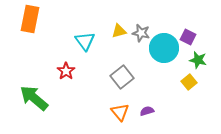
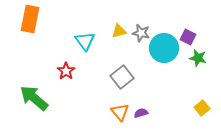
green star: moved 2 px up
yellow square: moved 13 px right, 26 px down
purple semicircle: moved 6 px left, 2 px down
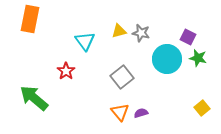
cyan circle: moved 3 px right, 11 px down
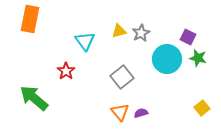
gray star: rotated 30 degrees clockwise
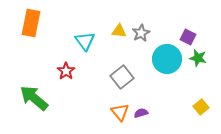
orange rectangle: moved 1 px right, 4 px down
yellow triangle: rotated 21 degrees clockwise
yellow square: moved 1 px left, 1 px up
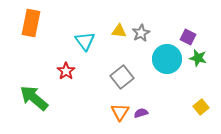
orange triangle: rotated 12 degrees clockwise
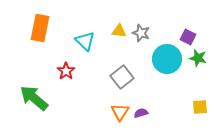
orange rectangle: moved 9 px right, 5 px down
gray star: rotated 24 degrees counterclockwise
cyan triangle: rotated 10 degrees counterclockwise
yellow square: moved 1 px left; rotated 35 degrees clockwise
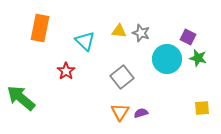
green arrow: moved 13 px left
yellow square: moved 2 px right, 1 px down
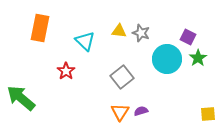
green star: rotated 24 degrees clockwise
yellow square: moved 6 px right, 6 px down
purple semicircle: moved 2 px up
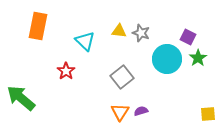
orange rectangle: moved 2 px left, 2 px up
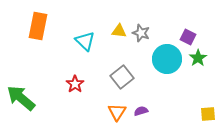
red star: moved 9 px right, 13 px down
orange triangle: moved 3 px left
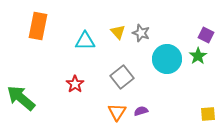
yellow triangle: moved 1 px left, 1 px down; rotated 42 degrees clockwise
purple square: moved 18 px right, 2 px up
cyan triangle: rotated 45 degrees counterclockwise
green star: moved 2 px up
